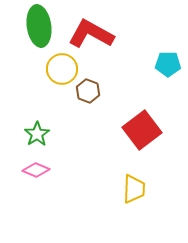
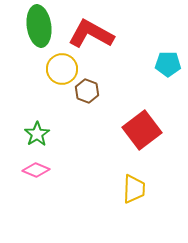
brown hexagon: moved 1 px left
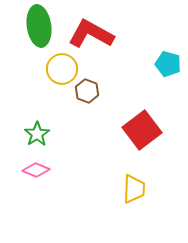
cyan pentagon: rotated 15 degrees clockwise
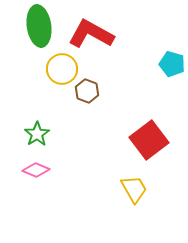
cyan pentagon: moved 4 px right
red square: moved 7 px right, 10 px down
yellow trapezoid: rotated 32 degrees counterclockwise
